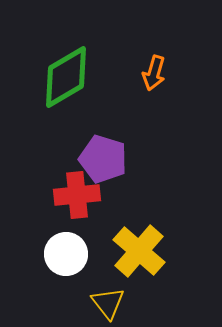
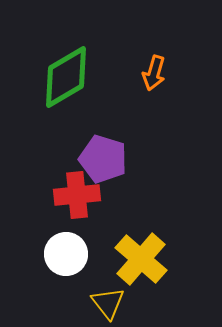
yellow cross: moved 2 px right, 8 px down
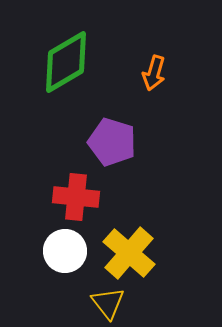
green diamond: moved 15 px up
purple pentagon: moved 9 px right, 17 px up
red cross: moved 1 px left, 2 px down; rotated 12 degrees clockwise
white circle: moved 1 px left, 3 px up
yellow cross: moved 12 px left, 6 px up
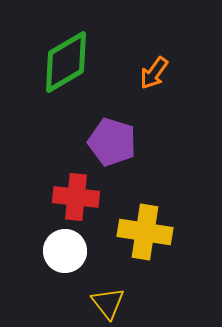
orange arrow: rotated 20 degrees clockwise
yellow cross: moved 16 px right, 21 px up; rotated 32 degrees counterclockwise
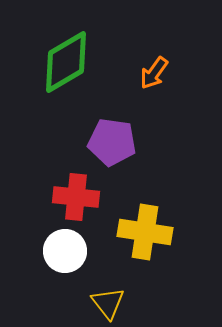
purple pentagon: rotated 9 degrees counterclockwise
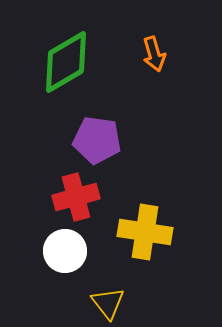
orange arrow: moved 19 px up; rotated 52 degrees counterclockwise
purple pentagon: moved 15 px left, 2 px up
red cross: rotated 21 degrees counterclockwise
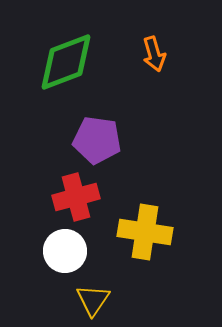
green diamond: rotated 10 degrees clockwise
yellow triangle: moved 15 px left, 3 px up; rotated 12 degrees clockwise
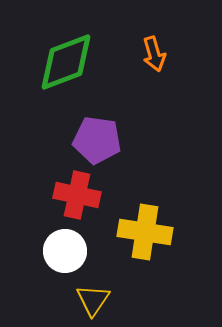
red cross: moved 1 px right, 2 px up; rotated 27 degrees clockwise
